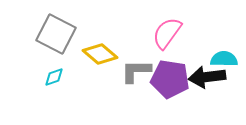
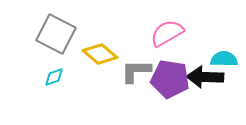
pink semicircle: rotated 24 degrees clockwise
black arrow: moved 2 px left; rotated 9 degrees clockwise
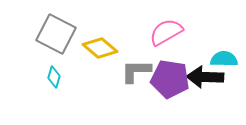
pink semicircle: moved 1 px left, 1 px up
yellow diamond: moved 6 px up
cyan diamond: rotated 55 degrees counterclockwise
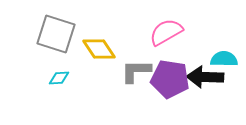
gray square: rotated 9 degrees counterclockwise
yellow diamond: moved 1 px left, 1 px down; rotated 16 degrees clockwise
cyan diamond: moved 5 px right, 1 px down; rotated 70 degrees clockwise
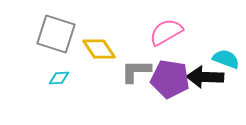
cyan semicircle: moved 2 px right; rotated 20 degrees clockwise
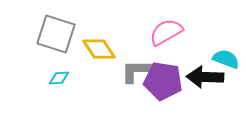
purple pentagon: moved 7 px left, 2 px down
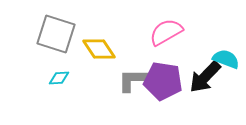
gray L-shape: moved 3 px left, 9 px down
black arrow: rotated 48 degrees counterclockwise
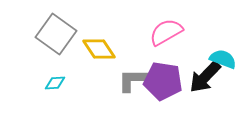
gray square: rotated 18 degrees clockwise
cyan semicircle: moved 3 px left
cyan diamond: moved 4 px left, 5 px down
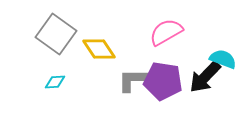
cyan diamond: moved 1 px up
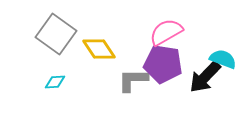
purple pentagon: moved 17 px up
